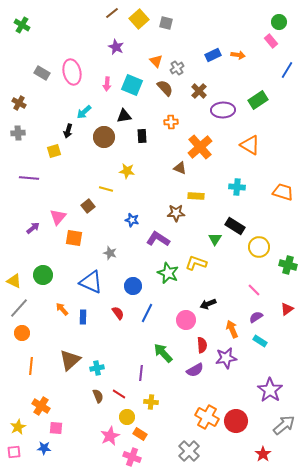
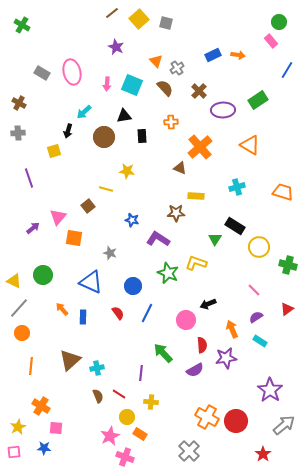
purple line at (29, 178): rotated 66 degrees clockwise
cyan cross at (237, 187): rotated 21 degrees counterclockwise
pink cross at (132, 457): moved 7 px left
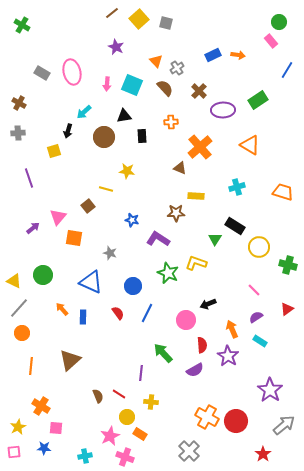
purple star at (226, 358): moved 2 px right, 2 px up; rotated 30 degrees counterclockwise
cyan cross at (97, 368): moved 12 px left, 88 px down
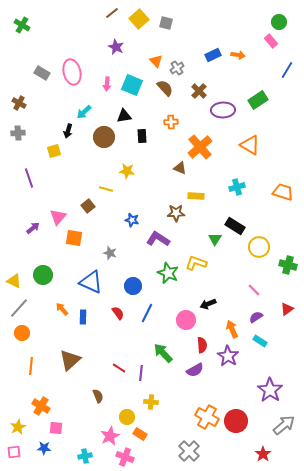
red line at (119, 394): moved 26 px up
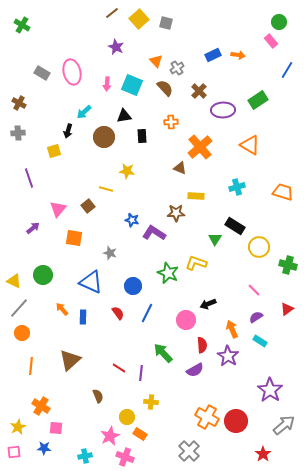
pink triangle at (58, 217): moved 8 px up
purple L-shape at (158, 239): moved 4 px left, 6 px up
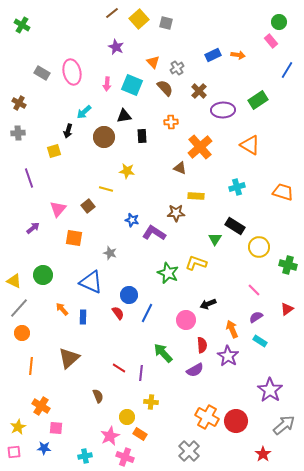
orange triangle at (156, 61): moved 3 px left, 1 px down
blue circle at (133, 286): moved 4 px left, 9 px down
brown triangle at (70, 360): moved 1 px left, 2 px up
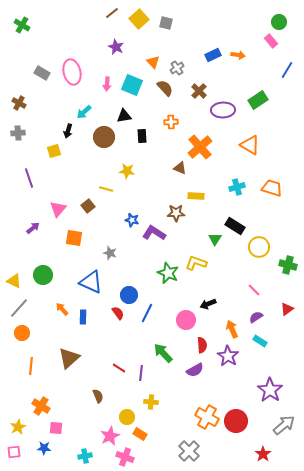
orange trapezoid at (283, 192): moved 11 px left, 4 px up
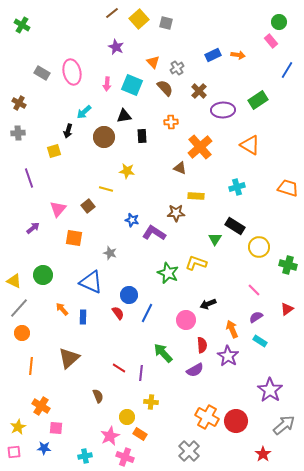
orange trapezoid at (272, 188): moved 16 px right
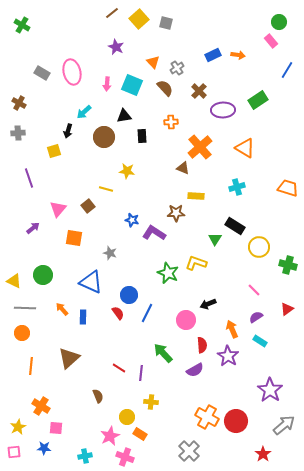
orange triangle at (250, 145): moved 5 px left, 3 px down
brown triangle at (180, 168): moved 3 px right
gray line at (19, 308): moved 6 px right; rotated 50 degrees clockwise
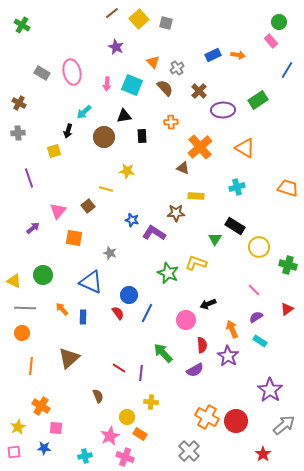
pink triangle at (58, 209): moved 2 px down
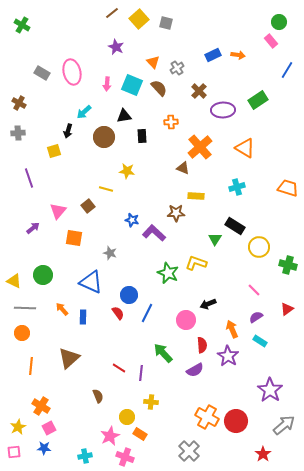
brown semicircle at (165, 88): moved 6 px left
purple L-shape at (154, 233): rotated 10 degrees clockwise
pink square at (56, 428): moved 7 px left; rotated 32 degrees counterclockwise
